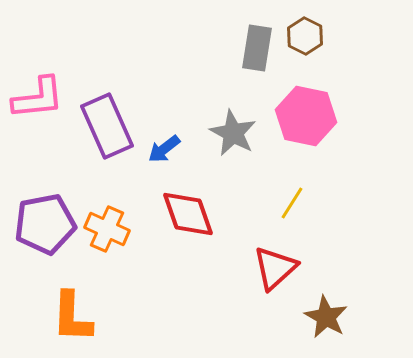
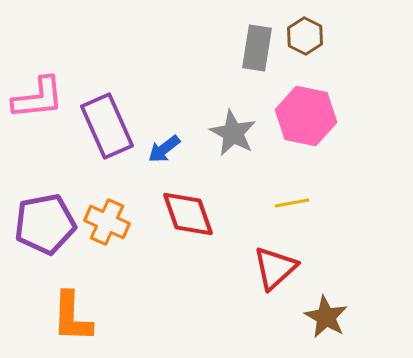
yellow line: rotated 48 degrees clockwise
orange cross: moved 7 px up
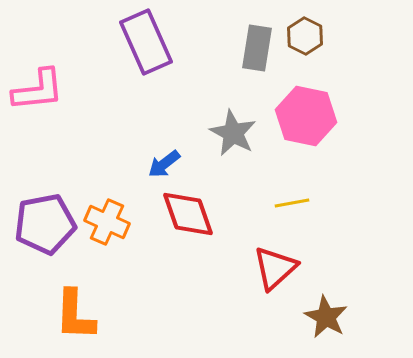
pink L-shape: moved 8 px up
purple rectangle: moved 39 px right, 84 px up
blue arrow: moved 15 px down
orange L-shape: moved 3 px right, 2 px up
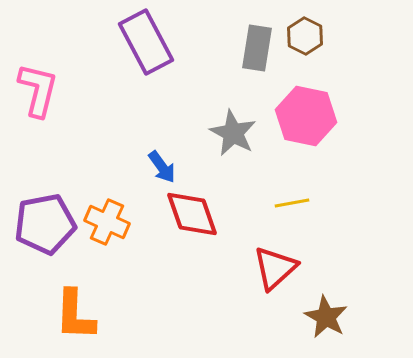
purple rectangle: rotated 4 degrees counterclockwise
pink L-shape: rotated 70 degrees counterclockwise
blue arrow: moved 2 px left, 3 px down; rotated 88 degrees counterclockwise
red diamond: moved 4 px right
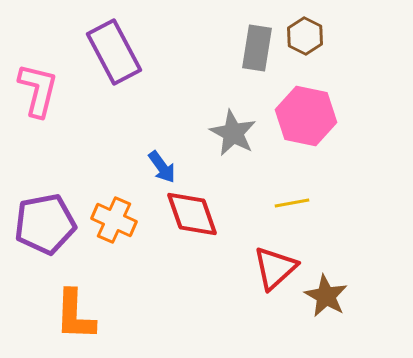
purple rectangle: moved 32 px left, 10 px down
orange cross: moved 7 px right, 2 px up
brown star: moved 21 px up
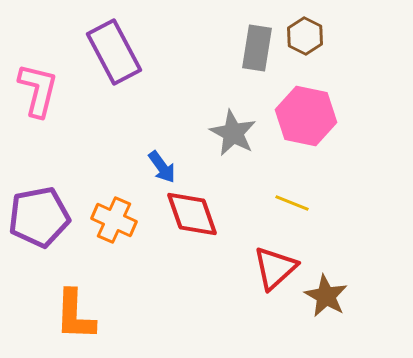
yellow line: rotated 32 degrees clockwise
purple pentagon: moved 6 px left, 7 px up
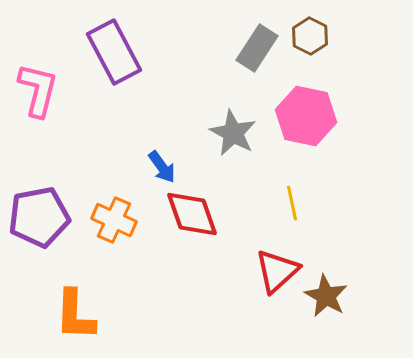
brown hexagon: moved 5 px right
gray rectangle: rotated 24 degrees clockwise
yellow line: rotated 56 degrees clockwise
red triangle: moved 2 px right, 3 px down
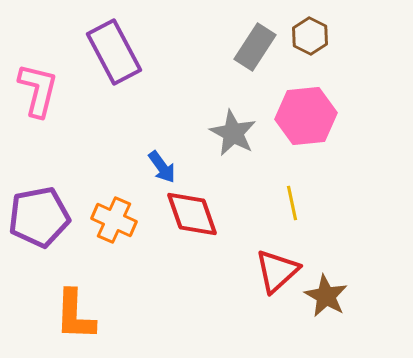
gray rectangle: moved 2 px left, 1 px up
pink hexagon: rotated 18 degrees counterclockwise
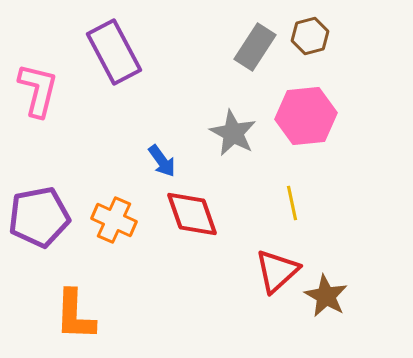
brown hexagon: rotated 18 degrees clockwise
blue arrow: moved 6 px up
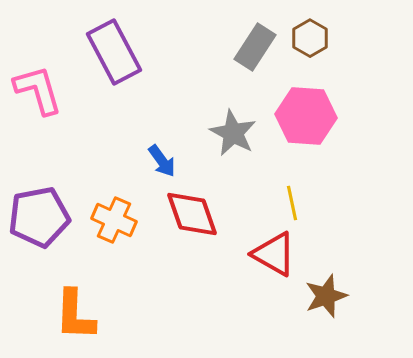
brown hexagon: moved 2 px down; rotated 15 degrees counterclockwise
pink L-shape: rotated 30 degrees counterclockwise
pink hexagon: rotated 10 degrees clockwise
red triangle: moved 3 px left, 17 px up; rotated 48 degrees counterclockwise
brown star: rotated 24 degrees clockwise
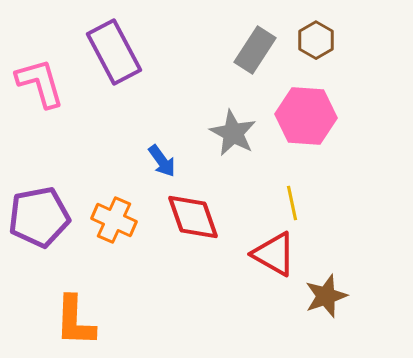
brown hexagon: moved 6 px right, 2 px down
gray rectangle: moved 3 px down
pink L-shape: moved 2 px right, 7 px up
red diamond: moved 1 px right, 3 px down
orange L-shape: moved 6 px down
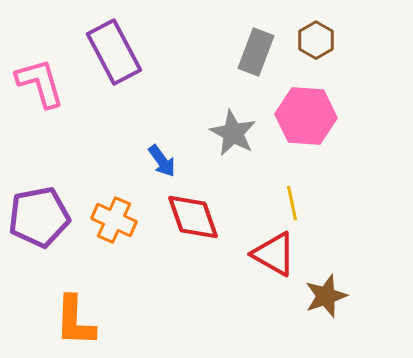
gray rectangle: moved 1 px right, 2 px down; rotated 12 degrees counterclockwise
